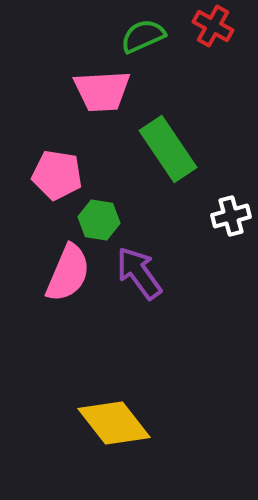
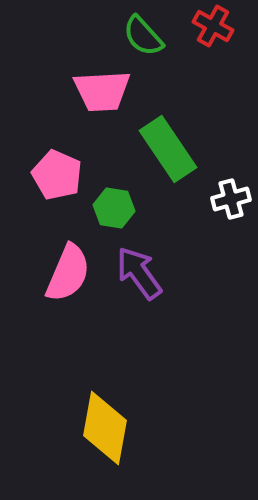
green semicircle: rotated 108 degrees counterclockwise
pink pentagon: rotated 15 degrees clockwise
white cross: moved 17 px up
green hexagon: moved 15 px right, 12 px up
yellow diamond: moved 9 px left, 5 px down; rotated 48 degrees clockwise
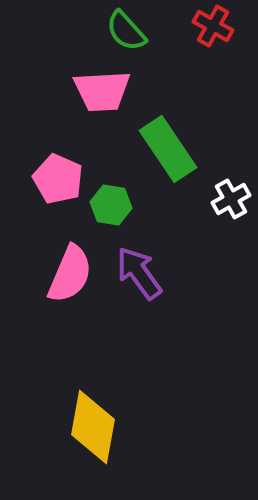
green semicircle: moved 17 px left, 5 px up
pink pentagon: moved 1 px right, 4 px down
white cross: rotated 15 degrees counterclockwise
green hexagon: moved 3 px left, 3 px up
pink semicircle: moved 2 px right, 1 px down
yellow diamond: moved 12 px left, 1 px up
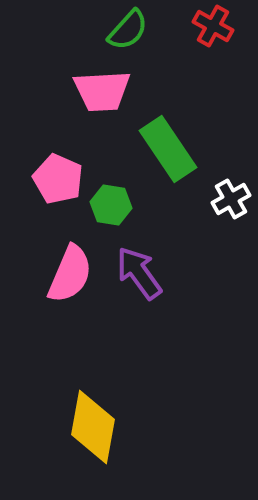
green semicircle: moved 2 px right, 1 px up; rotated 96 degrees counterclockwise
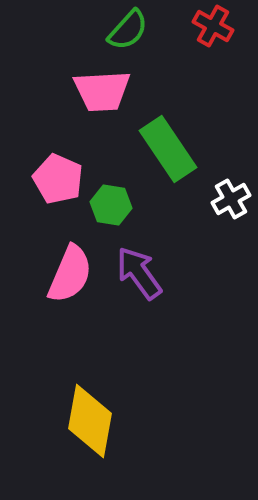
yellow diamond: moved 3 px left, 6 px up
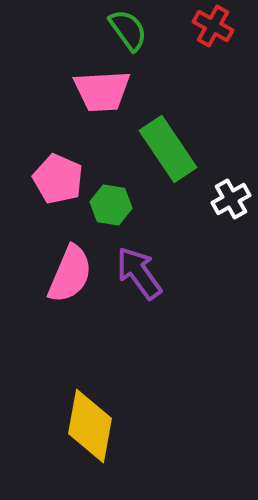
green semicircle: rotated 78 degrees counterclockwise
yellow diamond: moved 5 px down
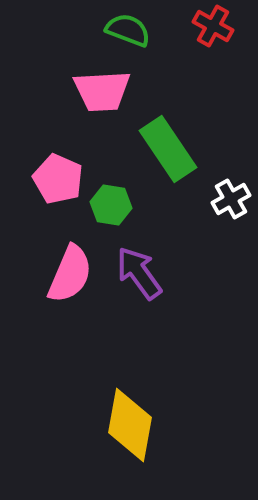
green semicircle: rotated 33 degrees counterclockwise
yellow diamond: moved 40 px right, 1 px up
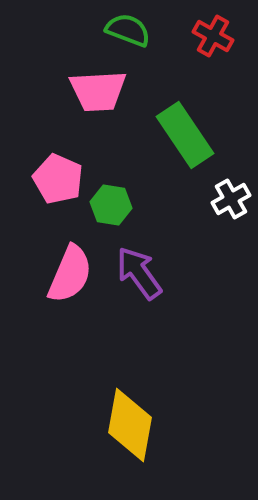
red cross: moved 10 px down
pink trapezoid: moved 4 px left
green rectangle: moved 17 px right, 14 px up
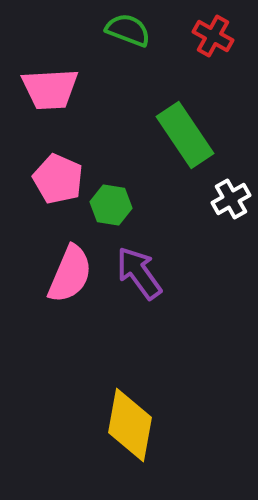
pink trapezoid: moved 48 px left, 2 px up
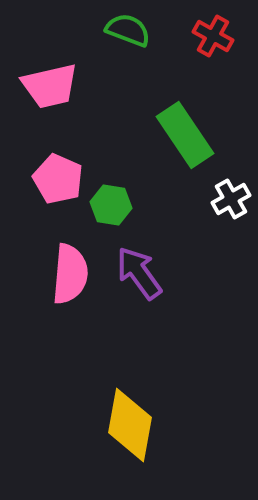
pink trapezoid: moved 3 px up; rotated 10 degrees counterclockwise
pink semicircle: rotated 18 degrees counterclockwise
